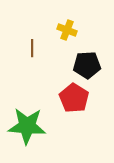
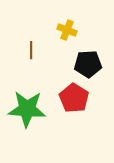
brown line: moved 1 px left, 2 px down
black pentagon: moved 1 px right, 1 px up
green star: moved 17 px up
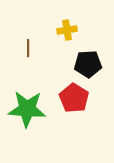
yellow cross: rotated 30 degrees counterclockwise
brown line: moved 3 px left, 2 px up
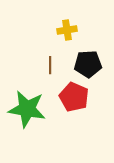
brown line: moved 22 px right, 17 px down
red pentagon: moved 1 px up; rotated 8 degrees counterclockwise
green star: rotated 6 degrees clockwise
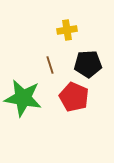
brown line: rotated 18 degrees counterclockwise
green star: moved 4 px left, 11 px up
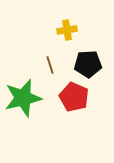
green star: rotated 24 degrees counterclockwise
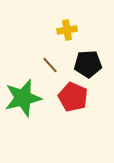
brown line: rotated 24 degrees counterclockwise
red pentagon: moved 1 px left
